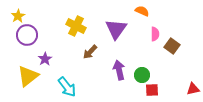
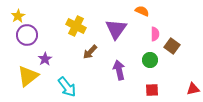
green circle: moved 8 px right, 15 px up
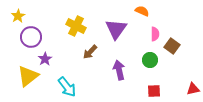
purple circle: moved 4 px right, 2 px down
red square: moved 2 px right, 1 px down
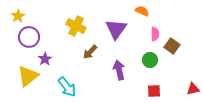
purple circle: moved 2 px left
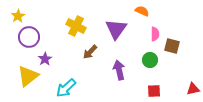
brown square: rotated 21 degrees counterclockwise
cyan arrow: moved 1 px left, 1 px down; rotated 85 degrees clockwise
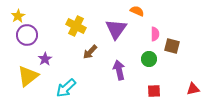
orange semicircle: moved 5 px left
purple circle: moved 2 px left, 2 px up
green circle: moved 1 px left, 1 px up
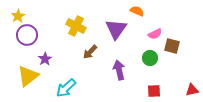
pink semicircle: rotated 64 degrees clockwise
green circle: moved 1 px right, 1 px up
red triangle: moved 1 px left, 1 px down
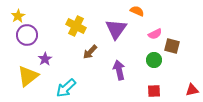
green circle: moved 4 px right, 2 px down
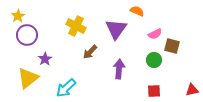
purple arrow: moved 1 px up; rotated 18 degrees clockwise
yellow triangle: moved 2 px down
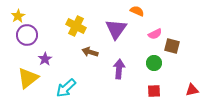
brown arrow: rotated 63 degrees clockwise
green circle: moved 3 px down
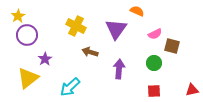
cyan arrow: moved 4 px right, 1 px up
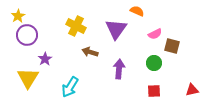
yellow triangle: rotated 20 degrees counterclockwise
cyan arrow: rotated 15 degrees counterclockwise
